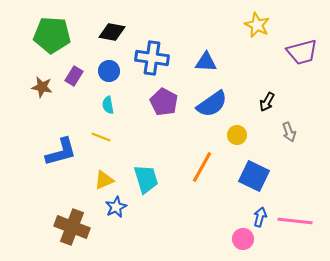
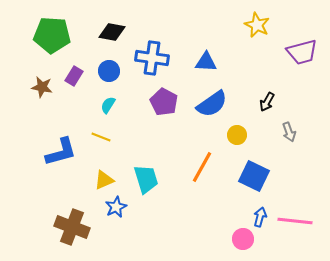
cyan semicircle: rotated 42 degrees clockwise
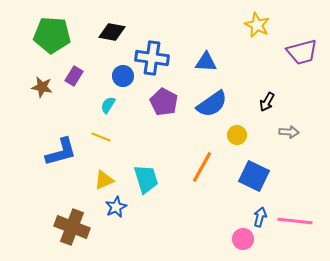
blue circle: moved 14 px right, 5 px down
gray arrow: rotated 66 degrees counterclockwise
